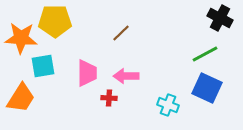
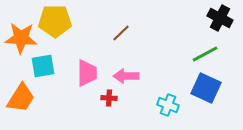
blue square: moved 1 px left
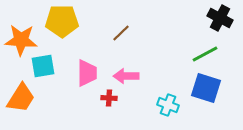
yellow pentagon: moved 7 px right
orange star: moved 2 px down
blue square: rotated 8 degrees counterclockwise
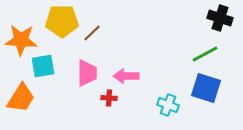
black cross: rotated 10 degrees counterclockwise
brown line: moved 29 px left
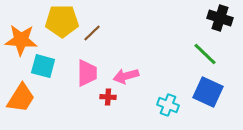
green line: rotated 72 degrees clockwise
cyan square: rotated 25 degrees clockwise
pink arrow: rotated 15 degrees counterclockwise
blue square: moved 2 px right, 4 px down; rotated 8 degrees clockwise
red cross: moved 1 px left, 1 px up
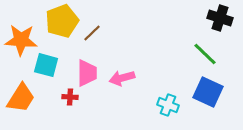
yellow pentagon: rotated 20 degrees counterclockwise
cyan square: moved 3 px right, 1 px up
pink arrow: moved 4 px left, 2 px down
red cross: moved 38 px left
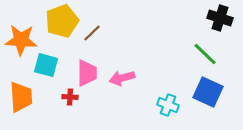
orange trapezoid: moved 1 px up; rotated 36 degrees counterclockwise
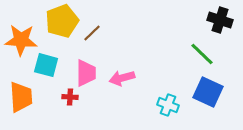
black cross: moved 2 px down
green line: moved 3 px left
pink trapezoid: moved 1 px left
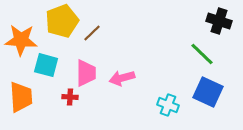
black cross: moved 1 px left, 1 px down
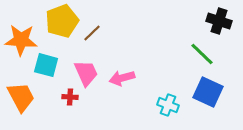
pink trapezoid: rotated 24 degrees counterclockwise
orange trapezoid: rotated 24 degrees counterclockwise
